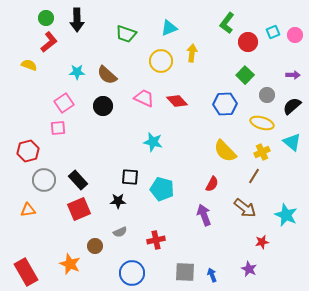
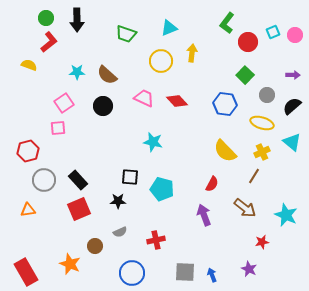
blue hexagon at (225, 104): rotated 10 degrees clockwise
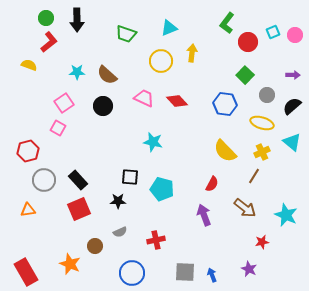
pink square at (58, 128): rotated 35 degrees clockwise
